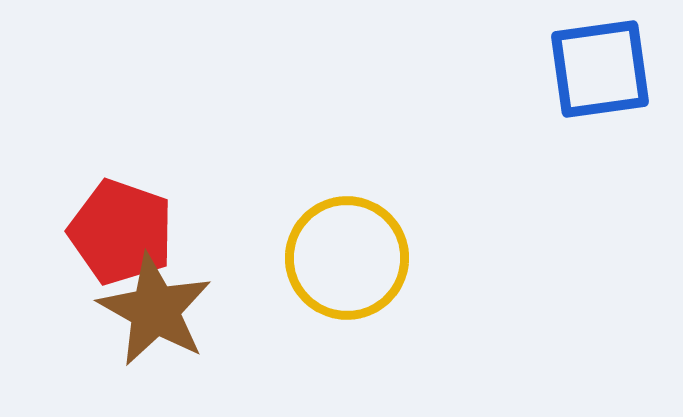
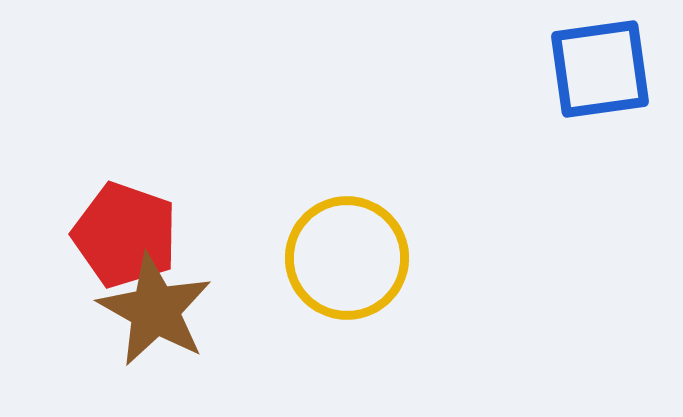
red pentagon: moved 4 px right, 3 px down
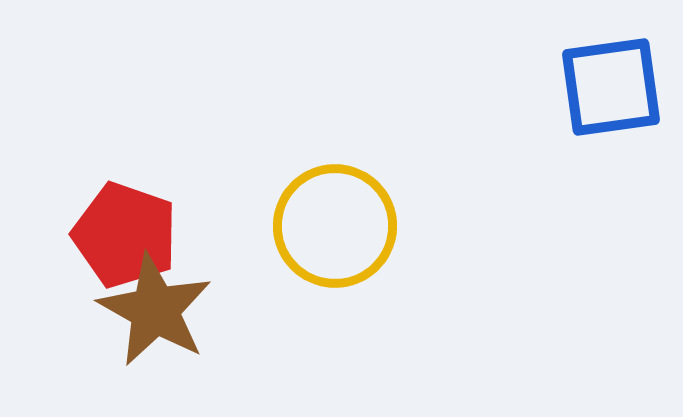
blue square: moved 11 px right, 18 px down
yellow circle: moved 12 px left, 32 px up
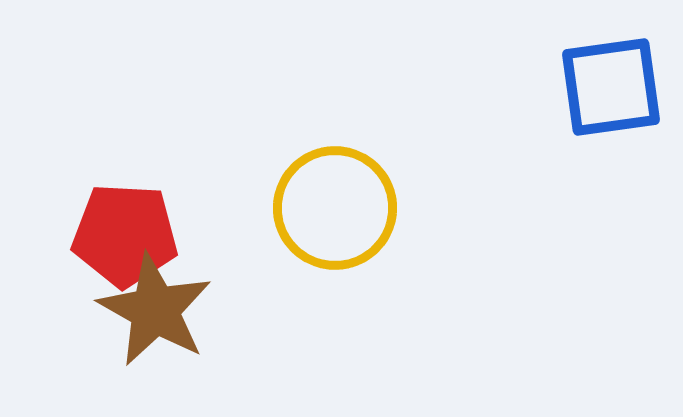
yellow circle: moved 18 px up
red pentagon: rotated 16 degrees counterclockwise
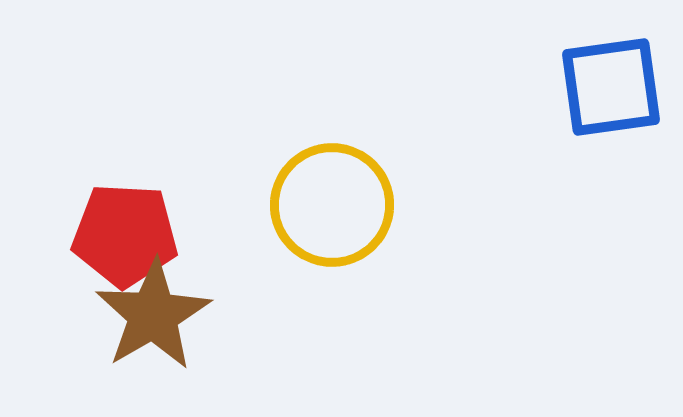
yellow circle: moved 3 px left, 3 px up
brown star: moved 2 px left, 5 px down; rotated 13 degrees clockwise
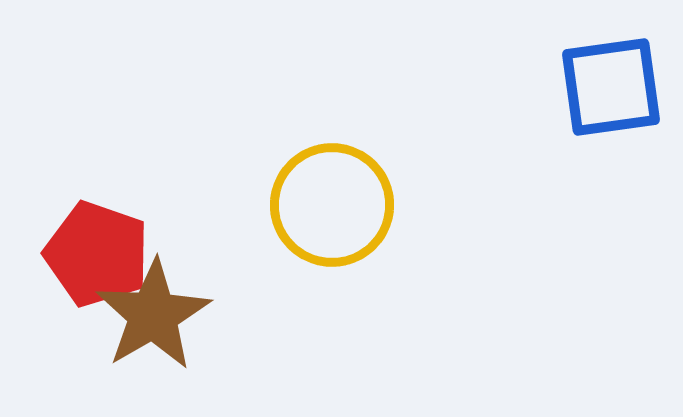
red pentagon: moved 28 px left, 19 px down; rotated 16 degrees clockwise
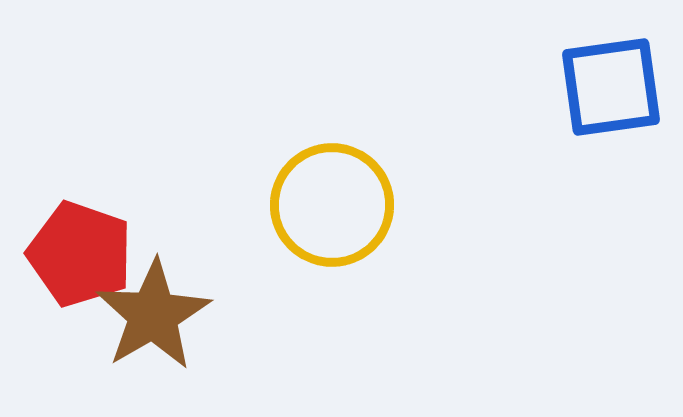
red pentagon: moved 17 px left
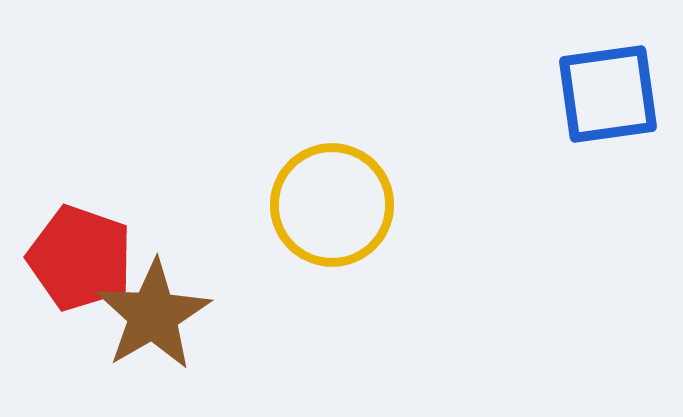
blue square: moved 3 px left, 7 px down
red pentagon: moved 4 px down
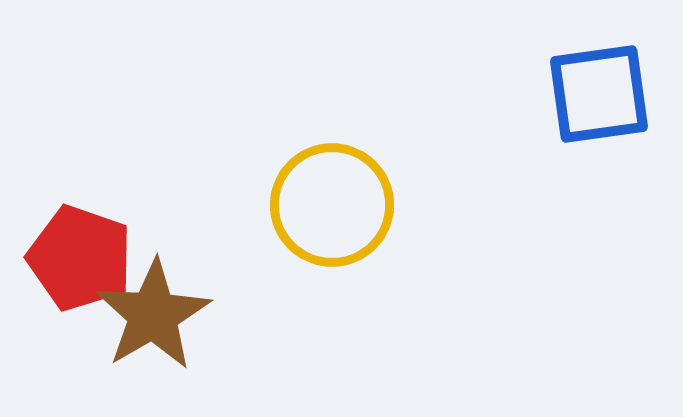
blue square: moved 9 px left
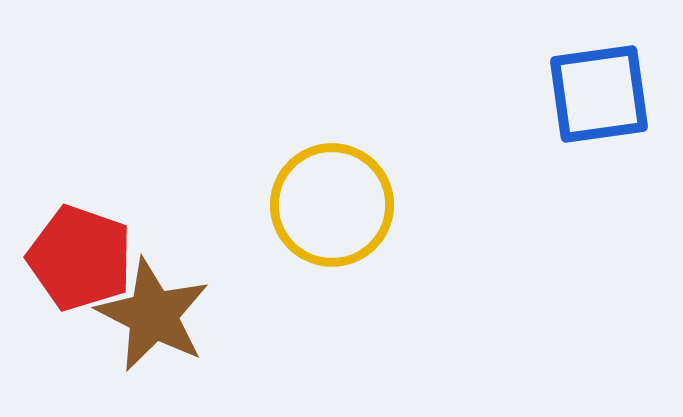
brown star: rotated 15 degrees counterclockwise
